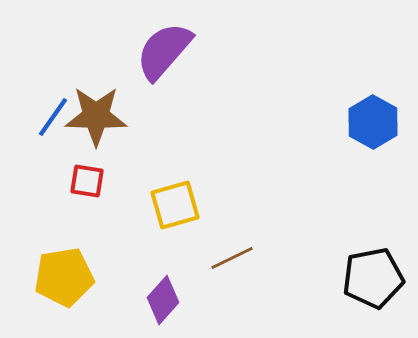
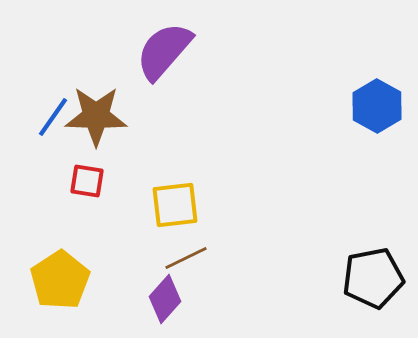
blue hexagon: moved 4 px right, 16 px up
yellow square: rotated 9 degrees clockwise
brown line: moved 46 px left
yellow pentagon: moved 4 px left, 3 px down; rotated 24 degrees counterclockwise
purple diamond: moved 2 px right, 1 px up
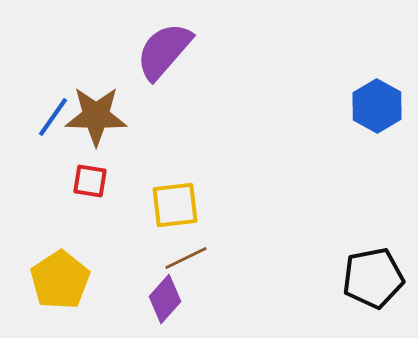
red square: moved 3 px right
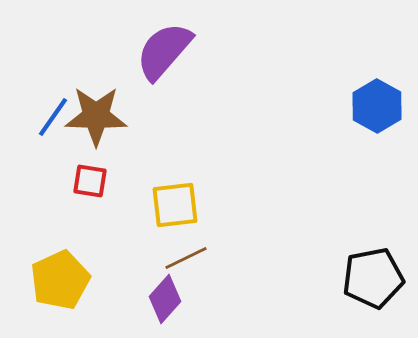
yellow pentagon: rotated 8 degrees clockwise
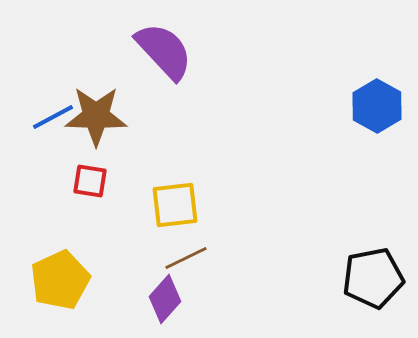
purple semicircle: rotated 96 degrees clockwise
blue line: rotated 27 degrees clockwise
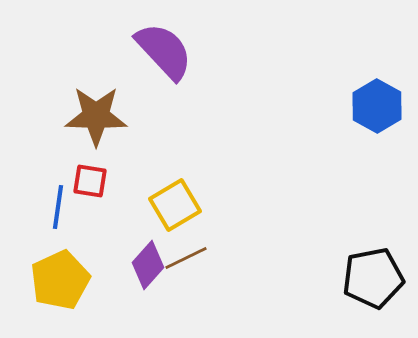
blue line: moved 5 px right, 90 px down; rotated 54 degrees counterclockwise
yellow square: rotated 24 degrees counterclockwise
purple diamond: moved 17 px left, 34 px up
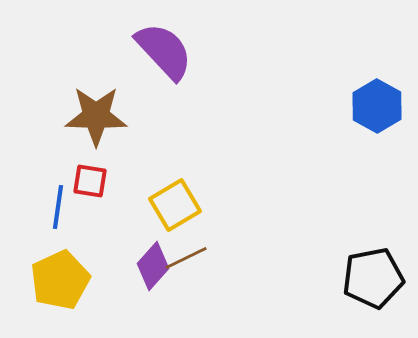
purple diamond: moved 5 px right, 1 px down
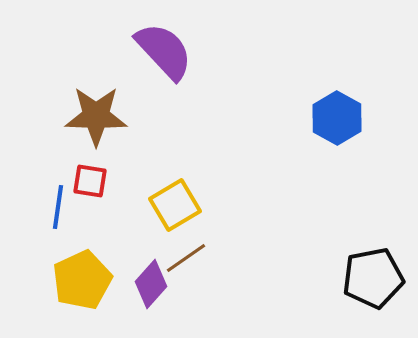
blue hexagon: moved 40 px left, 12 px down
brown line: rotated 9 degrees counterclockwise
purple diamond: moved 2 px left, 18 px down
yellow pentagon: moved 22 px right
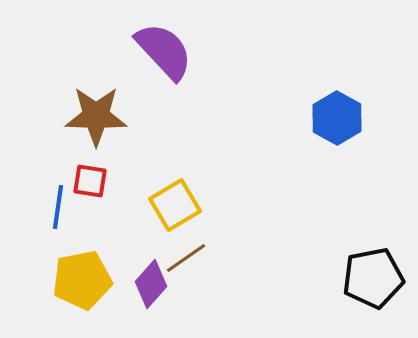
yellow pentagon: rotated 14 degrees clockwise
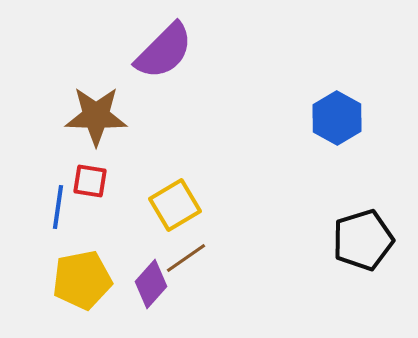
purple semicircle: rotated 88 degrees clockwise
black pentagon: moved 10 px left, 38 px up; rotated 6 degrees counterclockwise
